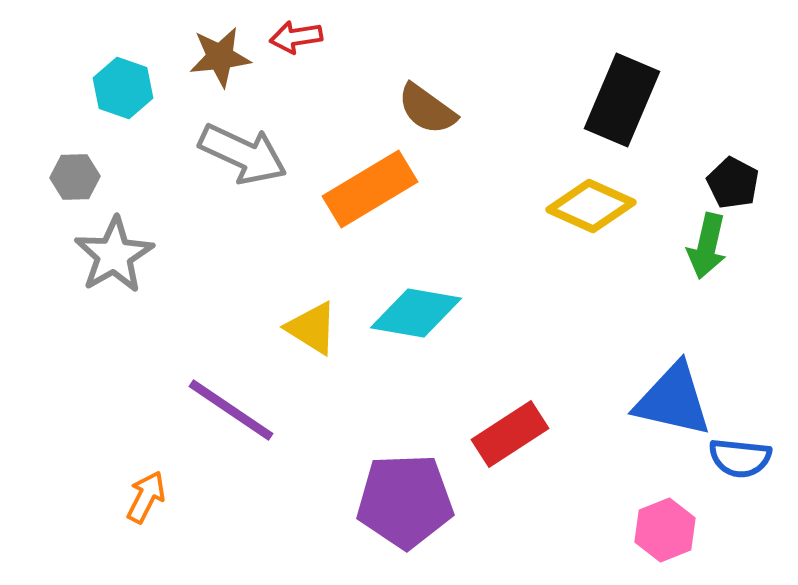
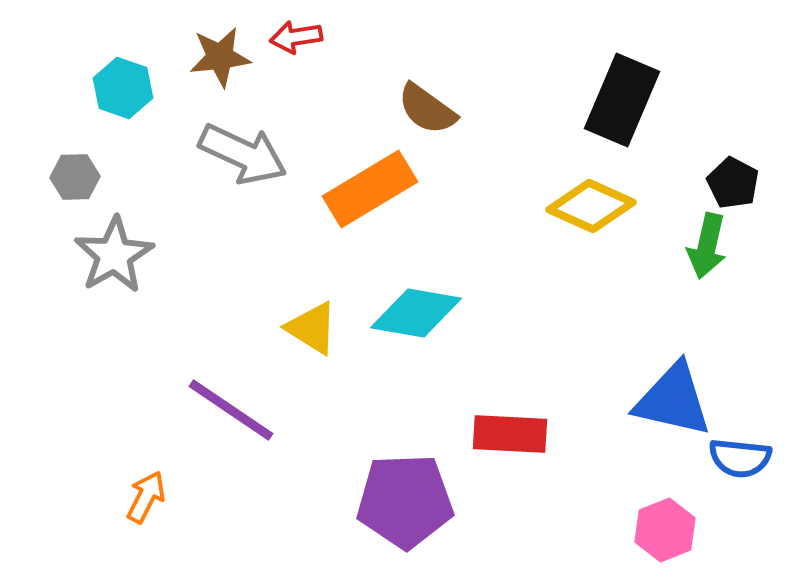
red rectangle: rotated 36 degrees clockwise
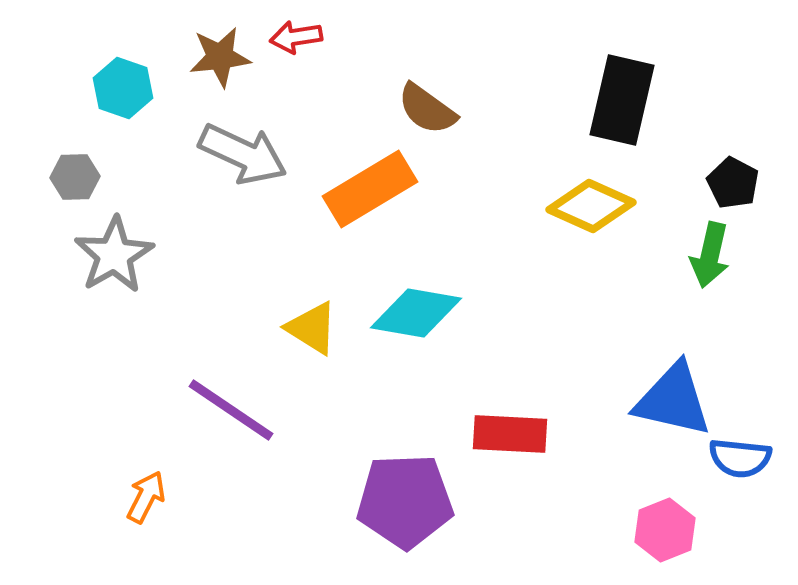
black rectangle: rotated 10 degrees counterclockwise
green arrow: moved 3 px right, 9 px down
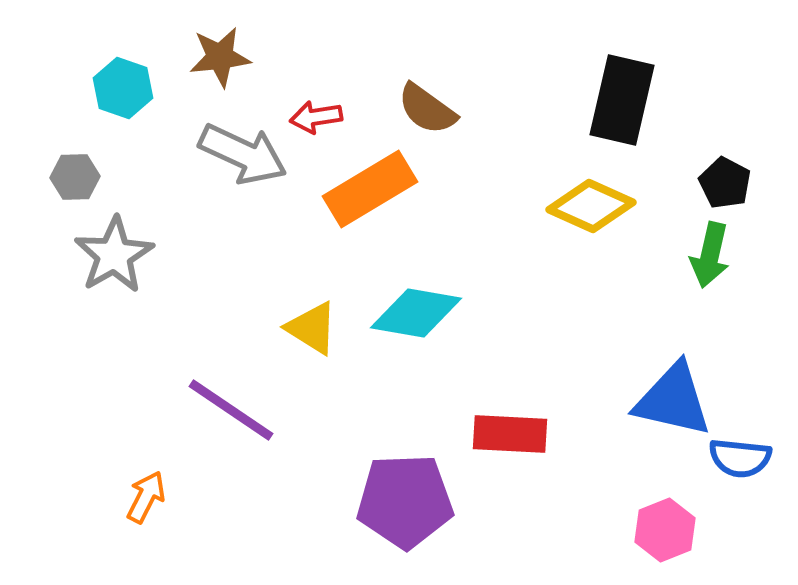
red arrow: moved 20 px right, 80 px down
black pentagon: moved 8 px left
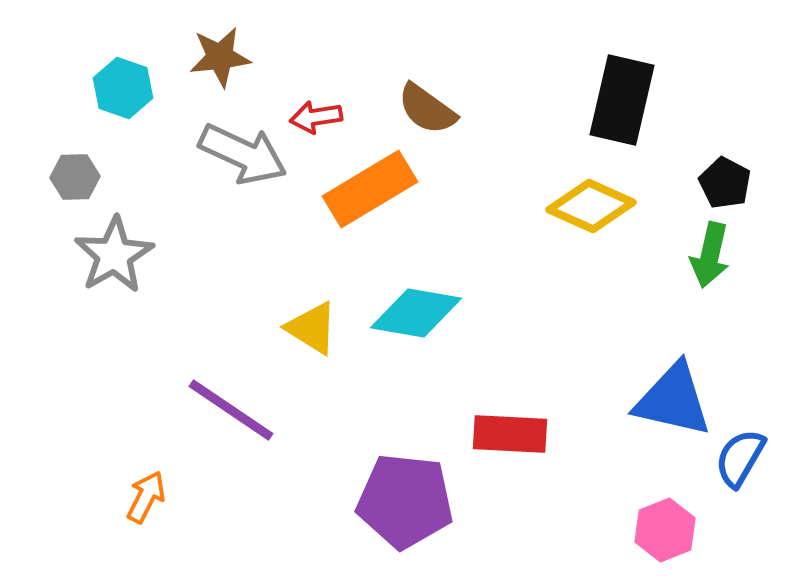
blue semicircle: rotated 114 degrees clockwise
purple pentagon: rotated 8 degrees clockwise
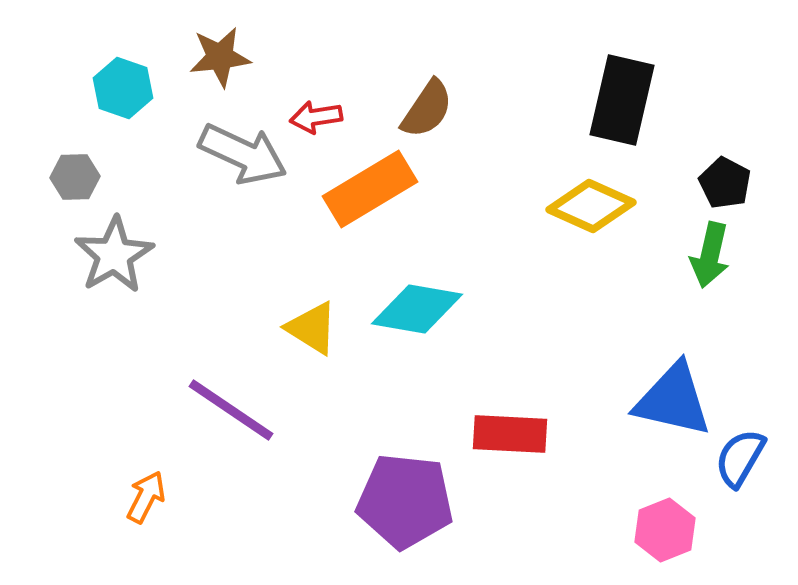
brown semicircle: rotated 92 degrees counterclockwise
cyan diamond: moved 1 px right, 4 px up
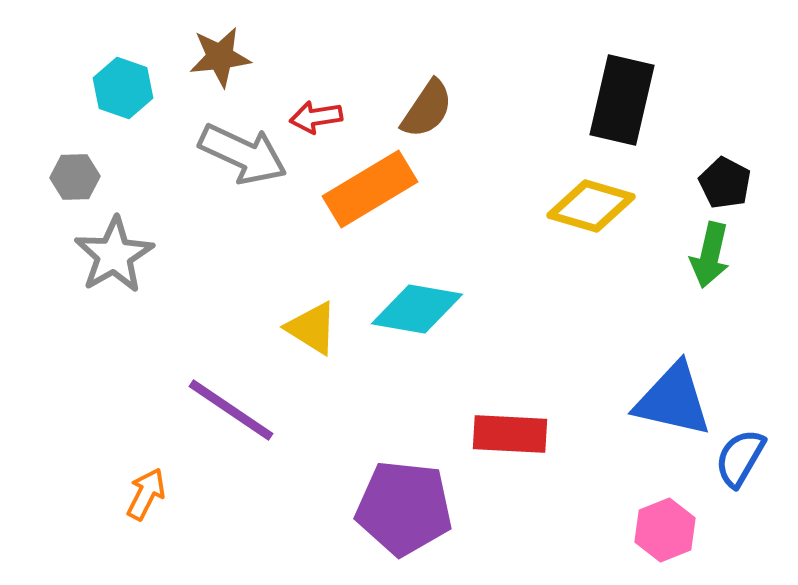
yellow diamond: rotated 8 degrees counterclockwise
orange arrow: moved 3 px up
purple pentagon: moved 1 px left, 7 px down
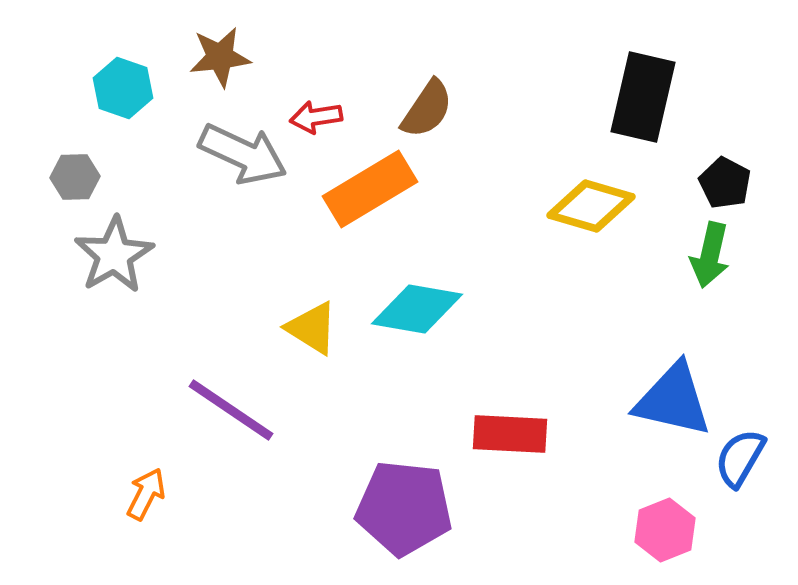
black rectangle: moved 21 px right, 3 px up
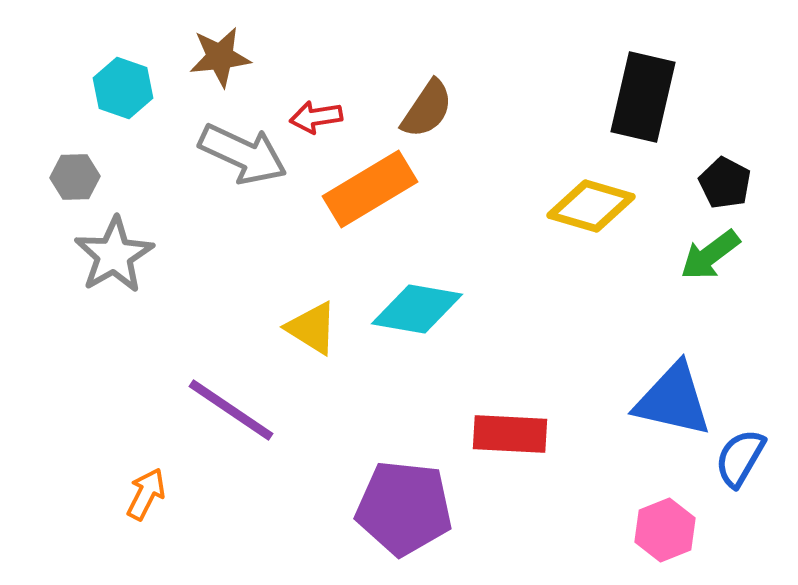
green arrow: rotated 40 degrees clockwise
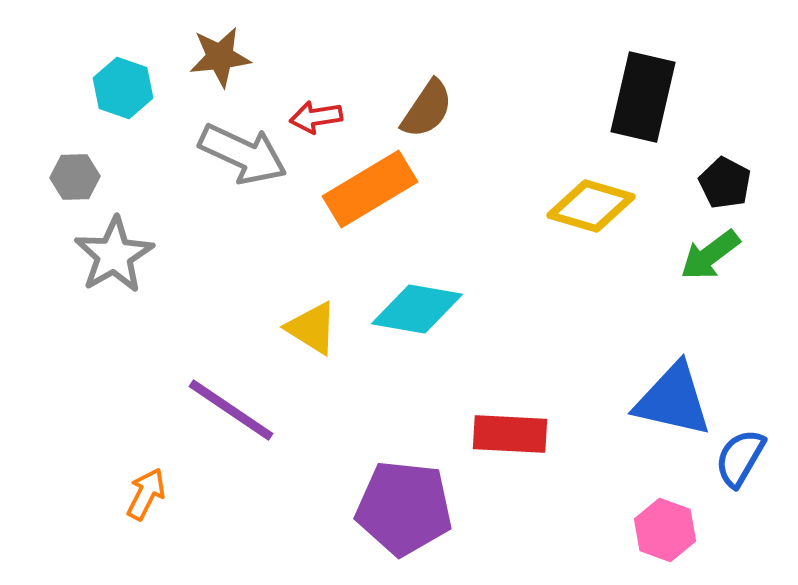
pink hexagon: rotated 18 degrees counterclockwise
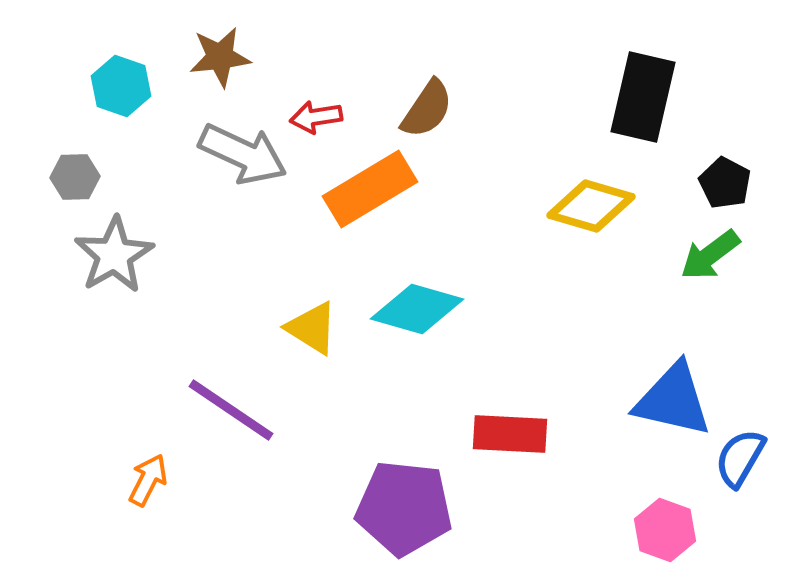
cyan hexagon: moved 2 px left, 2 px up
cyan diamond: rotated 6 degrees clockwise
orange arrow: moved 2 px right, 14 px up
